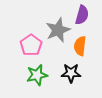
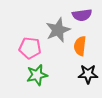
purple semicircle: rotated 66 degrees clockwise
pink pentagon: moved 1 px left, 3 px down; rotated 30 degrees counterclockwise
black star: moved 17 px right, 1 px down
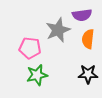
orange semicircle: moved 8 px right, 7 px up
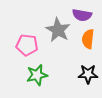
purple semicircle: rotated 18 degrees clockwise
gray star: rotated 20 degrees counterclockwise
pink pentagon: moved 3 px left, 3 px up
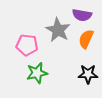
orange semicircle: moved 2 px left; rotated 18 degrees clockwise
green star: moved 2 px up
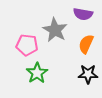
purple semicircle: moved 1 px right, 1 px up
gray star: moved 3 px left
orange semicircle: moved 5 px down
green star: rotated 20 degrees counterclockwise
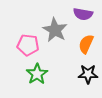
pink pentagon: moved 1 px right
green star: moved 1 px down
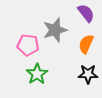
purple semicircle: moved 3 px right, 1 px up; rotated 138 degrees counterclockwise
gray star: rotated 25 degrees clockwise
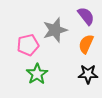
purple semicircle: moved 3 px down
pink pentagon: rotated 20 degrees counterclockwise
